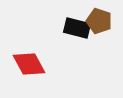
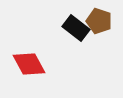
black rectangle: moved 1 px left; rotated 24 degrees clockwise
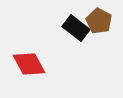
brown pentagon: rotated 10 degrees clockwise
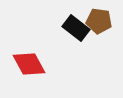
brown pentagon: rotated 20 degrees counterclockwise
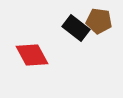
red diamond: moved 3 px right, 9 px up
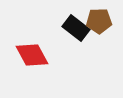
brown pentagon: rotated 10 degrees counterclockwise
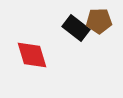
red diamond: rotated 12 degrees clockwise
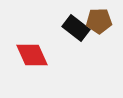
red diamond: rotated 8 degrees counterclockwise
